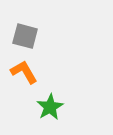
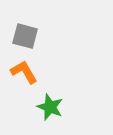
green star: rotated 20 degrees counterclockwise
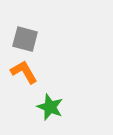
gray square: moved 3 px down
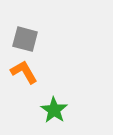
green star: moved 4 px right, 3 px down; rotated 12 degrees clockwise
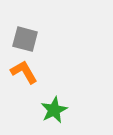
green star: rotated 12 degrees clockwise
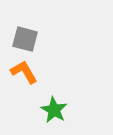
green star: rotated 16 degrees counterclockwise
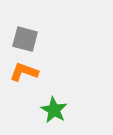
orange L-shape: rotated 40 degrees counterclockwise
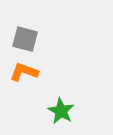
green star: moved 7 px right, 1 px down
